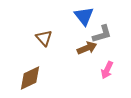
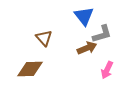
brown diamond: moved 9 px up; rotated 24 degrees clockwise
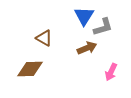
blue triangle: rotated 10 degrees clockwise
gray L-shape: moved 1 px right, 7 px up
brown triangle: rotated 18 degrees counterclockwise
pink arrow: moved 4 px right, 2 px down
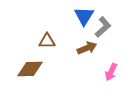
gray L-shape: rotated 25 degrees counterclockwise
brown triangle: moved 3 px right, 3 px down; rotated 30 degrees counterclockwise
